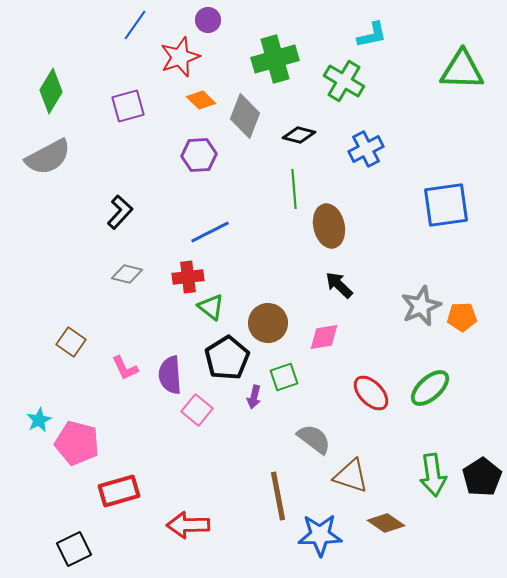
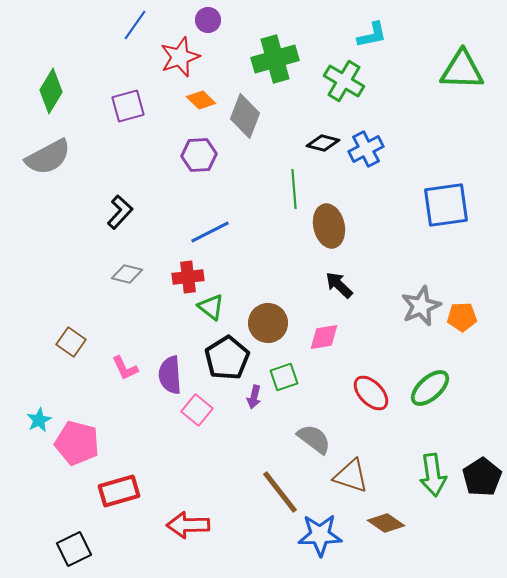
black diamond at (299, 135): moved 24 px right, 8 px down
brown line at (278, 496): moved 2 px right, 4 px up; rotated 27 degrees counterclockwise
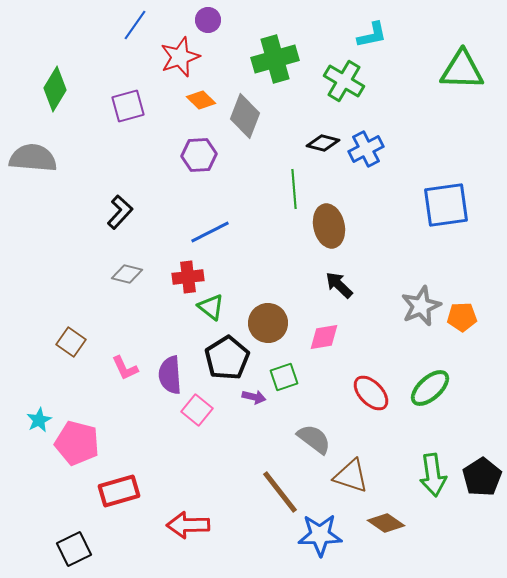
green diamond at (51, 91): moved 4 px right, 2 px up
gray semicircle at (48, 157): moved 15 px left, 1 px down; rotated 147 degrees counterclockwise
purple arrow at (254, 397): rotated 90 degrees counterclockwise
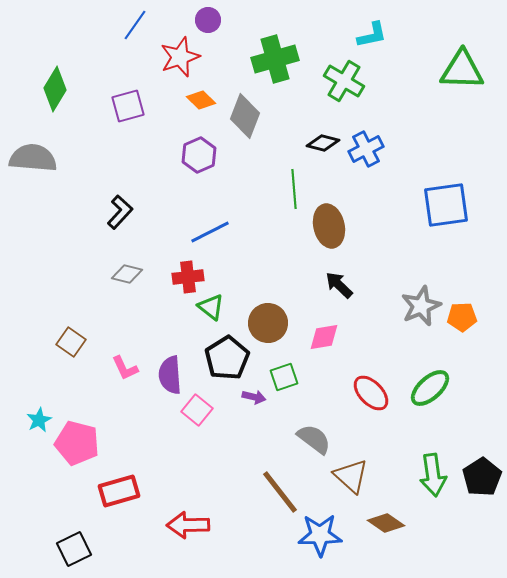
purple hexagon at (199, 155): rotated 20 degrees counterclockwise
brown triangle at (351, 476): rotated 24 degrees clockwise
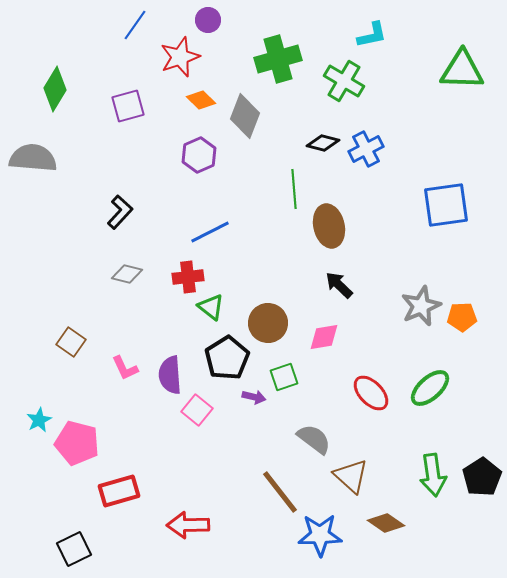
green cross at (275, 59): moved 3 px right
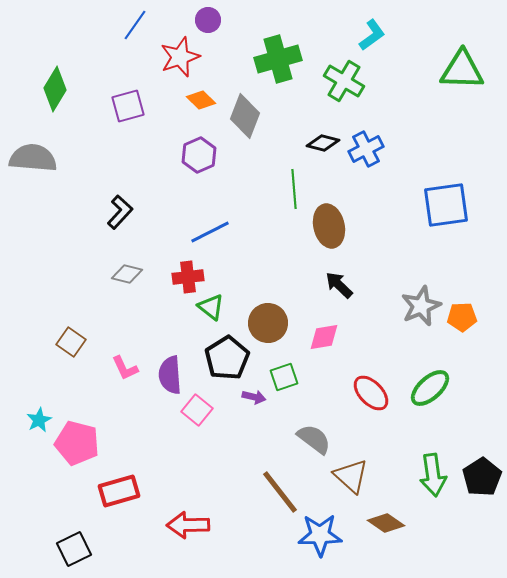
cyan L-shape at (372, 35): rotated 24 degrees counterclockwise
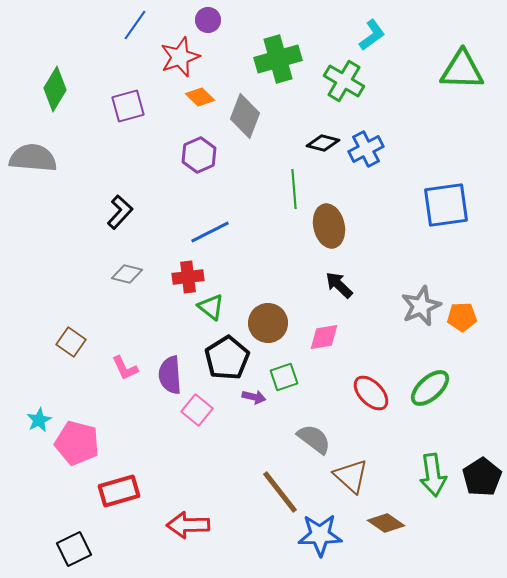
orange diamond at (201, 100): moved 1 px left, 3 px up
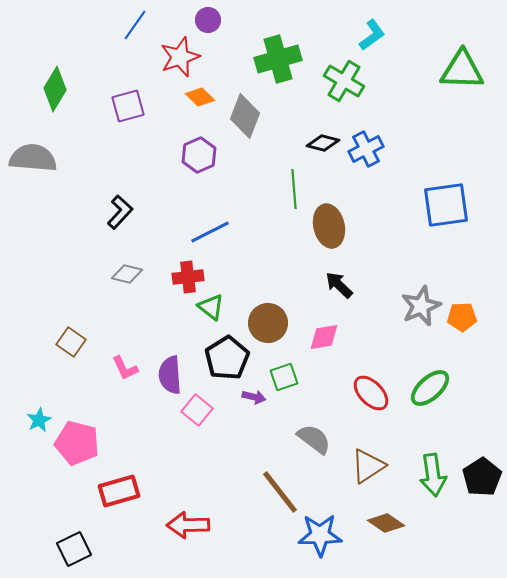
brown triangle at (351, 476): moved 17 px right, 10 px up; rotated 45 degrees clockwise
